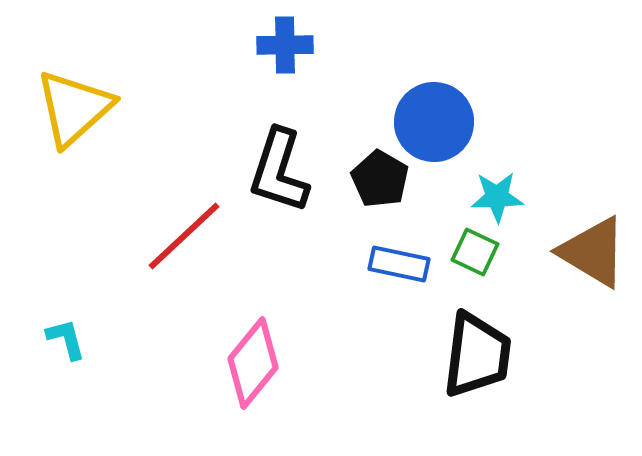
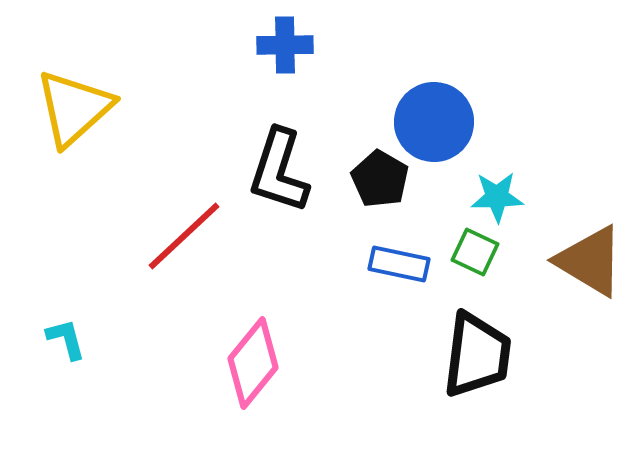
brown triangle: moved 3 px left, 9 px down
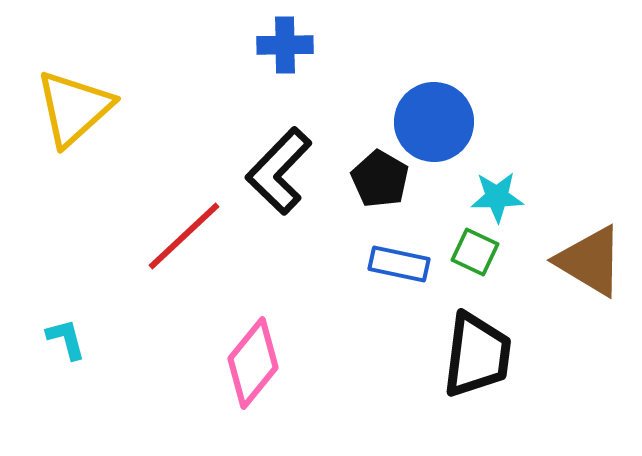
black L-shape: rotated 26 degrees clockwise
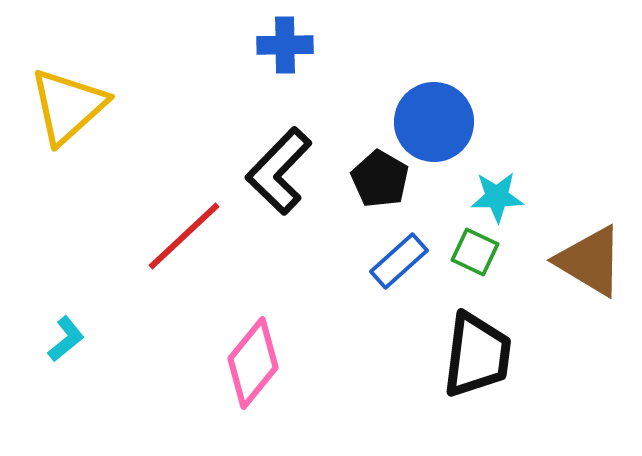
yellow triangle: moved 6 px left, 2 px up
blue rectangle: moved 3 px up; rotated 54 degrees counterclockwise
cyan L-shape: rotated 66 degrees clockwise
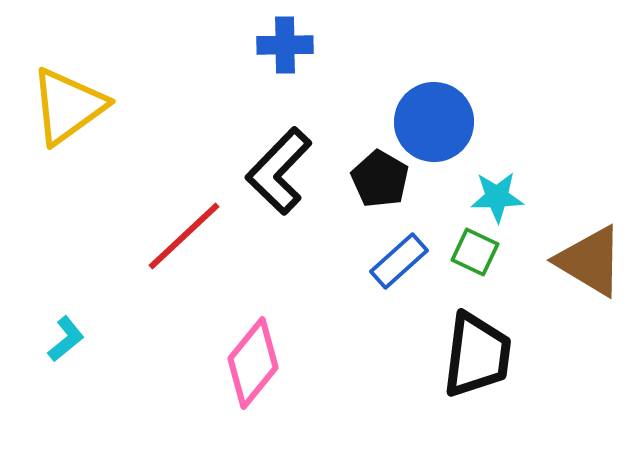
yellow triangle: rotated 6 degrees clockwise
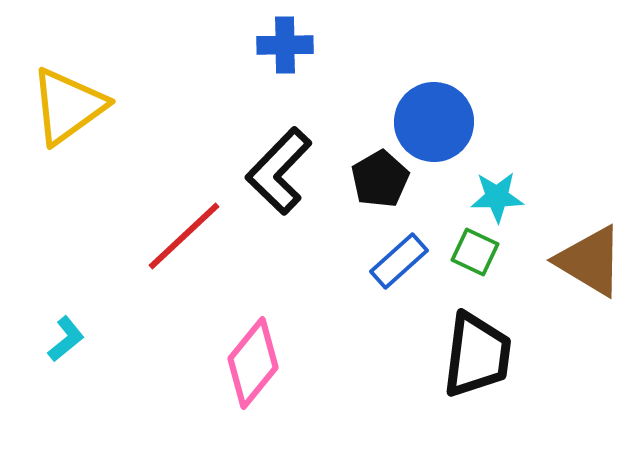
black pentagon: rotated 12 degrees clockwise
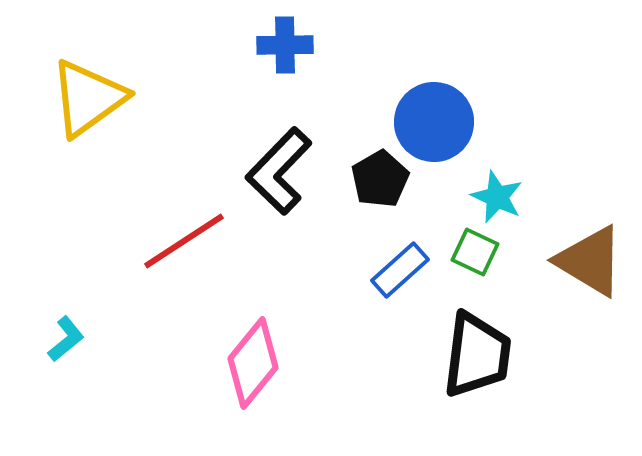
yellow triangle: moved 20 px right, 8 px up
cyan star: rotated 26 degrees clockwise
red line: moved 5 px down; rotated 10 degrees clockwise
blue rectangle: moved 1 px right, 9 px down
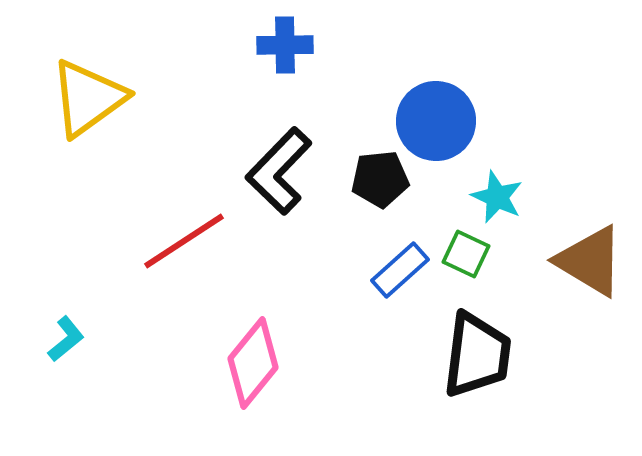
blue circle: moved 2 px right, 1 px up
black pentagon: rotated 24 degrees clockwise
green square: moved 9 px left, 2 px down
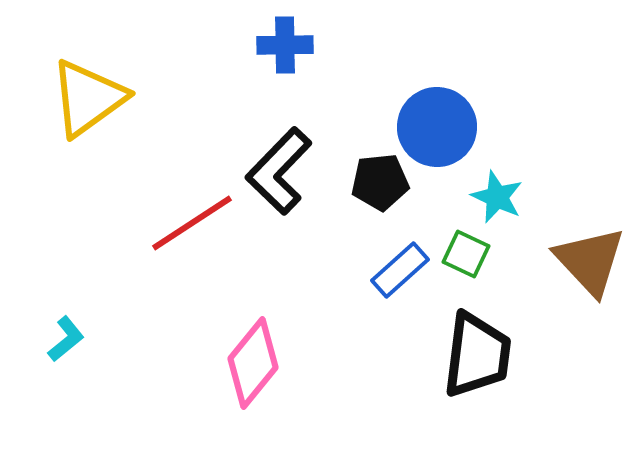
blue circle: moved 1 px right, 6 px down
black pentagon: moved 3 px down
red line: moved 8 px right, 18 px up
brown triangle: rotated 16 degrees clockwise
